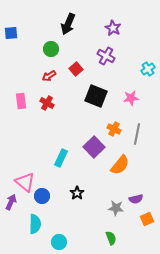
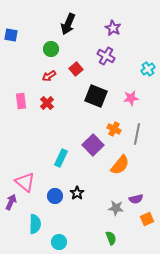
blue square: moved 2 px down; rotated 16 degrees clockwise
red cross: rotated 16 degrees clockwise
purple square: moved 1 px left, 2 px up
blue circle: moved 13 px right
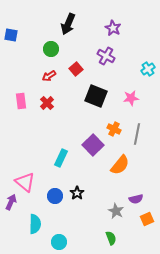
gray star: moved 3 px down; rotated 21 degrees clockwise
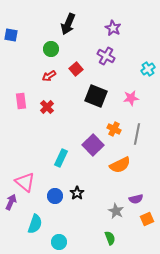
red cross: moved 4 px down
orange semicircle: rotated 25 degrees clockwise
cyan semicircle: rotated 18 degrees clockwise
green semicircle: moved 1 px left
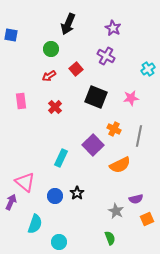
black square: moved 1 px down
red cross: moved 8 px right
gray line: moved 2 px right, 2 px down
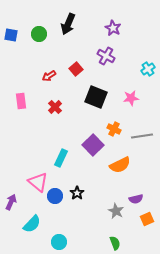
green circle: moved 12 px left, 15 px up
gray line: moved 3 px right; rotated 70 degrees clockwise
pink triangle: moved 13 px right
cyan semicircle: moved 3 px left; rotated 24 degrees clockwise
green semicircle: moved 5 px right, 5 px down
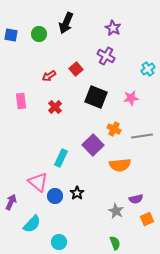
black arrow: moved 2 px left, 1 px up
orange semicircle: rotated 20 degrees clockwise
